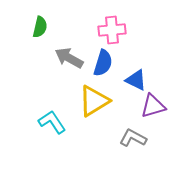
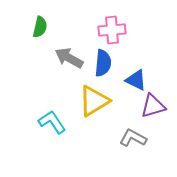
blue semicircle: rotated 12 degrees counterclockwise
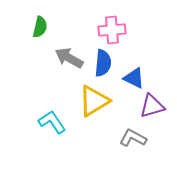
blue triangle: moved 2 px left, 2 px up
purple triangle: moved 1 px left
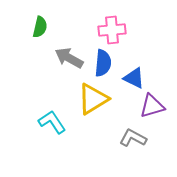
yellow triangle: moved 1 px left, 2 px up
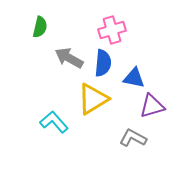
pink cross: rotated 12 degrees counterclockwise
blue triangle: rotated 15 degrees counterclockwise
cyan L-shape: moved 2 px right; rotated 8 degrees counterclockwise
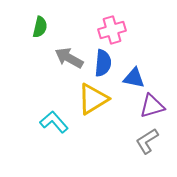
gray L-shape: moved 14 px right, 3 px down; rotated 60 degrees counterclockwise
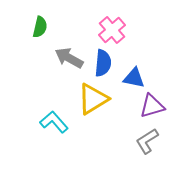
pink cross: rotated 24 degrees counterclockwise
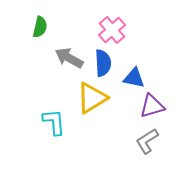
blue semicircle: rotated 8 degrees counterclockwise
yellow triangle: moved 1 px left, 1 px up
cyan L-shape: rotated 36 degrees clockwise
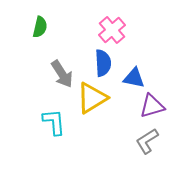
gray arrow: moved 7 px left, 16 px down; rotated 152 degrees counterclockwise
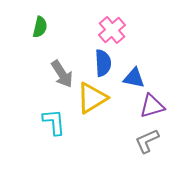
gray L-shape: rotated 8 degrees clockwise
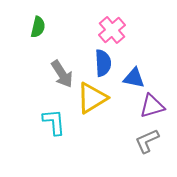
green semicircle: moved 2 px left
